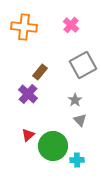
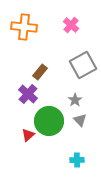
green circle: moved 4 px left, 25 px up
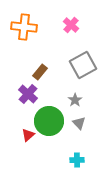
gray triangle: moved 1 px left, 3 px down
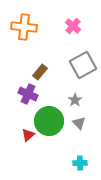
pink cross: moved 2 px right, 1 px down
purple cross: rotated 18 degrees counterclockwise
cyan cross: moved 3 px right, 3 px down
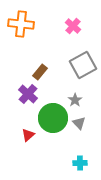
orange cross: moved 3 px left, 3 px up
purple cross: rotated 18 degrees clockwise
green circle: moved 4 px right, 3 px up
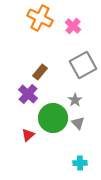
orange cross: moved 19 px right, 6 px up; rotated 20 degrees clockwise
gray triangle: moved 1 px left
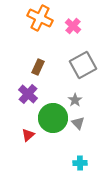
brown rectangle: moved 2 px left, 5 px up; rotated 14 degrees counterclockwise
